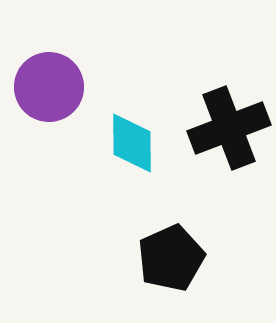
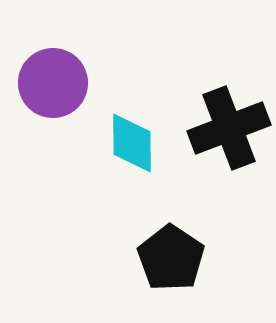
purple circle: moved 4 px right, 4 px up
black pentagon: rotated 14 degrees counterclockwise
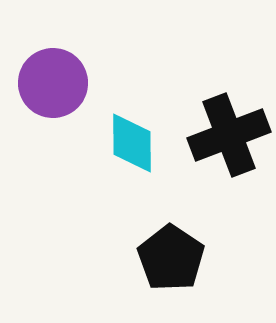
black cross: moved 7 px down
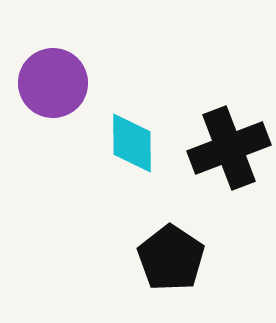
black cross: moved 13 px down
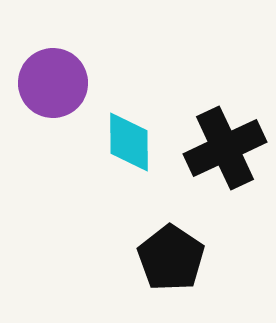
cyan diamond: moved 3 px left, 1 px up
black cross: moved 4 px left; rotated 4 degrees counterclockwise
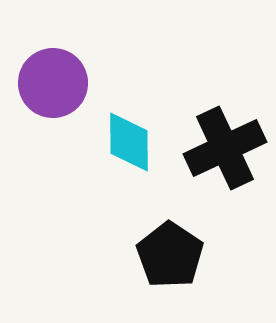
black pentagon: moved 1 px left, 3 px up
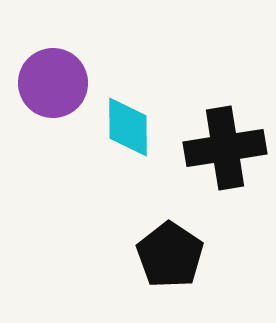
cyan diamond: moved 1 px left, 15 px up
black cross: rotated 16 degrees clockwise
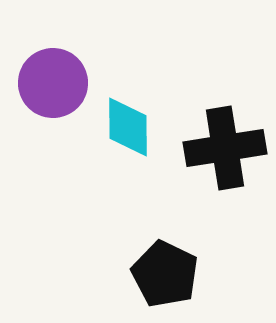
black pentagon: moved 5 px left, 19 px down; rotated 8 degrees counterclockwise
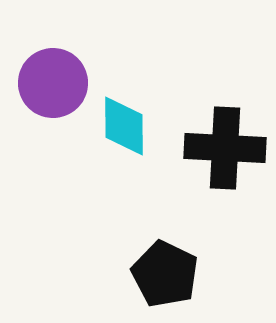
cyan diamond: moved 4 px left, 1 px up
black cross: rotated 12 degrees clockwise
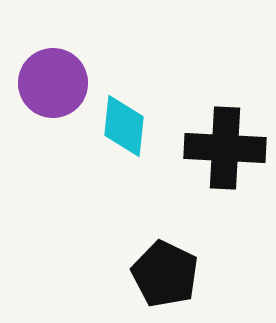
cyan diamond: rotated 6 degrees clockwise
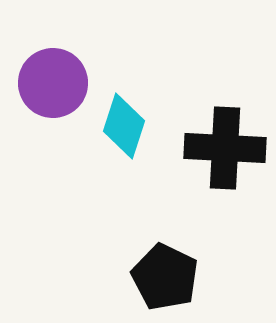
cyan diamond: rotated 12 degrees clockwise
black pentagon: moved 3 px down
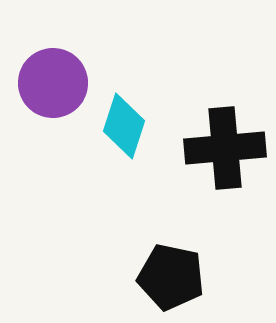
black cross: rotated 8 degrees counterclockwise
black pentagon: moved 6 px right; rotated 14 degrees counterclockwise
